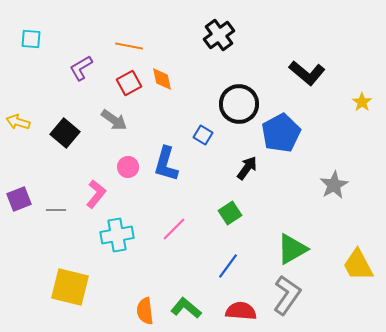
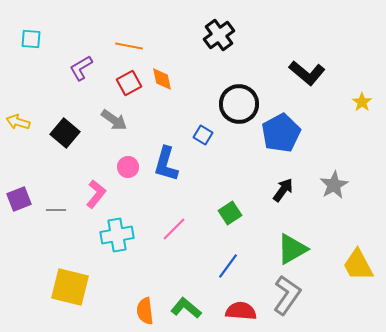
black arrow: moved 36 px right, 22 px down
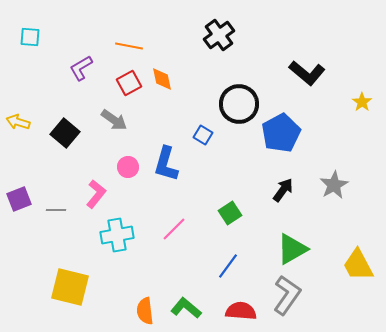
cyan square: moved 1 px left, 2 px up
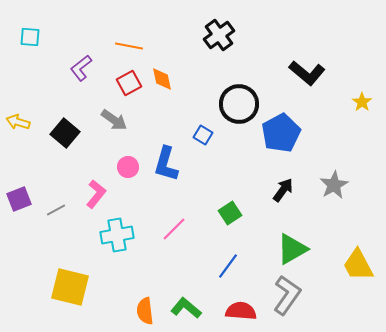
purple L-shape: rotated 8 degrees counterclockwise
gray line: rotated 30 degrees counterclockwise
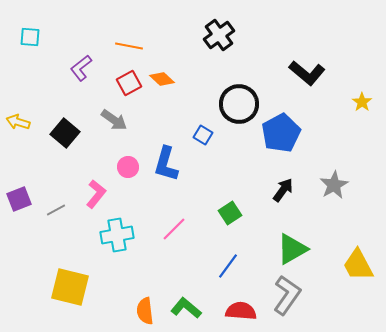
orange diamond: rotated 35 degrees counterclockwise
